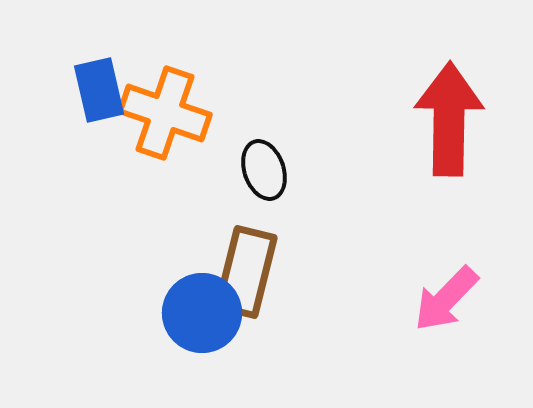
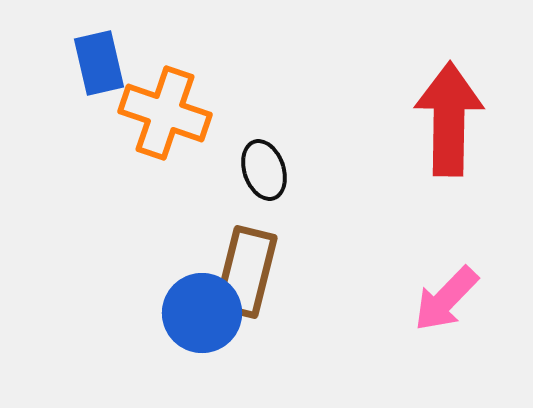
blue rectangle: moved 27 px up
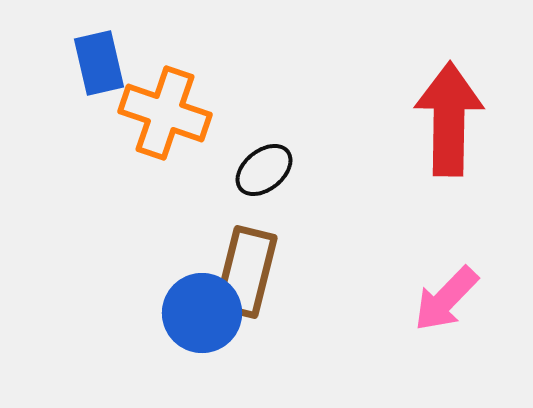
black ellipse: rotated 70 degrees clockwise
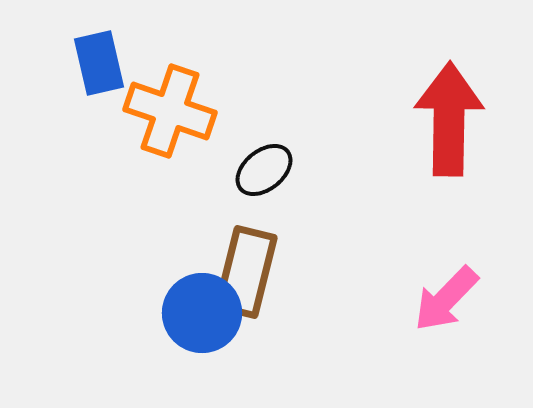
orange cross: moved 5 px right, 2 px up
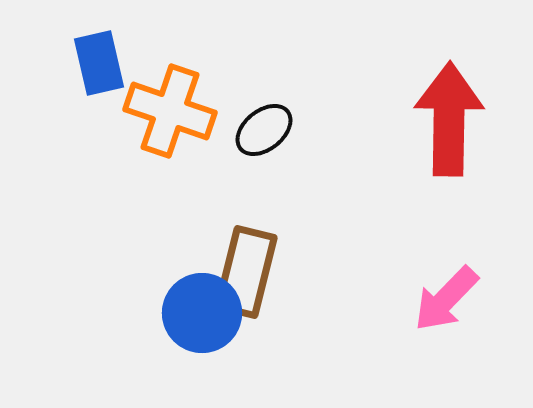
black ellipse: moved 40 px up
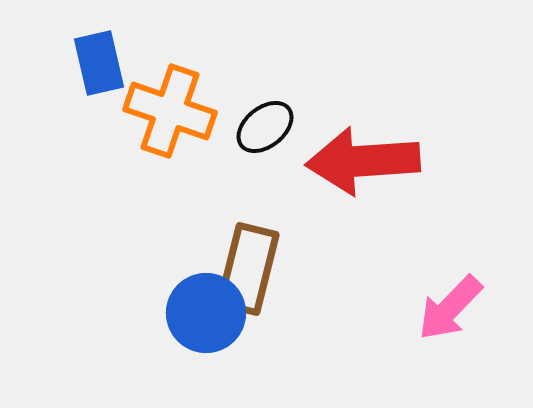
red arrow: moved 86 px left, 42 px down; rotated 95 degrees counterclockwise
black ellipse: moved 1 px right, 3 px up
brown rectangle: moved 2 px right, 3 px up
pink arrow: moved 4 px right, 9 px down
blue circle: moved 4 px right
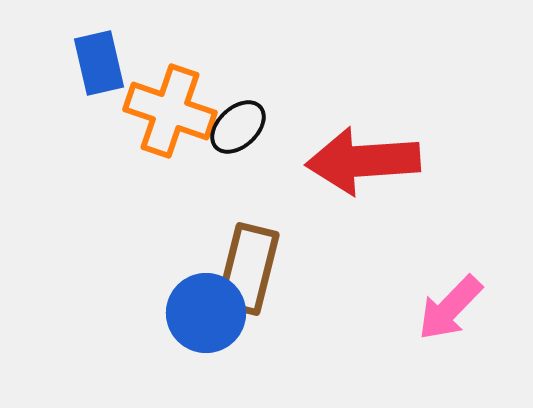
black ellipse: moved 27 px left; rotated 4 degrees counterclockwise
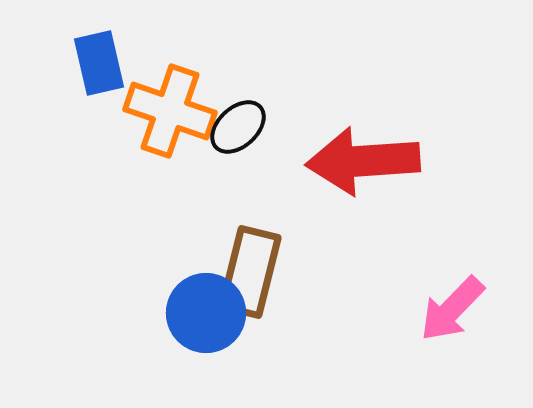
brown rectangle: moved 2 px right, 3 px down
pink arrow: moved 2 px right, 1 px down
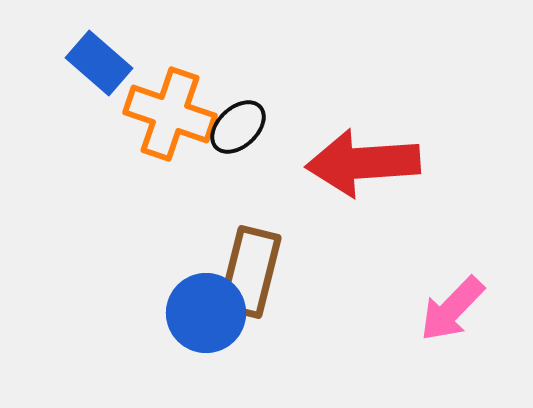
blue rectangle: rotated 36 degrees counterclockwise
orange cross: moved 3 px down
red arrow: moved 2 px down
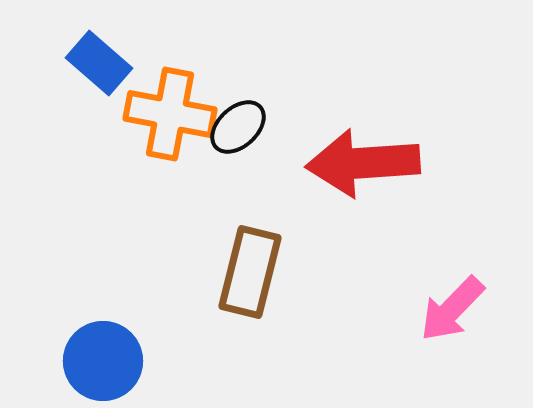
orange cross: rotated 8 degrees counterclockwise
blue circle: moved 103 px left, 48 px down
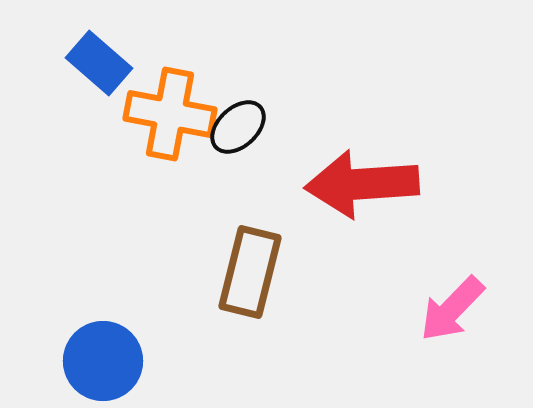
red arrow: moved 1 px left, 21 px down
